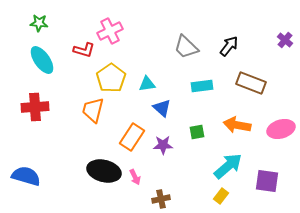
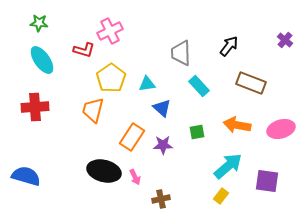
gray trapezoid: moved 5 px left, 6 px down; rotated 44 degrees clockwise
cyan rectangle: moved 3 px left; rotated 55 degrees clockwise
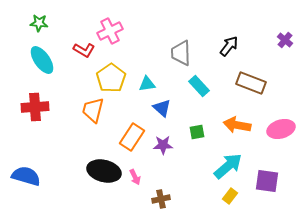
red L-shape: rotated 15 degrees clockwise
yellow rectangle: moved 9 px right
